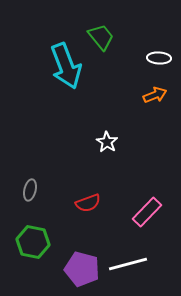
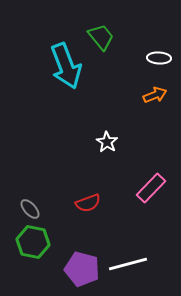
gray ellipse: moved 19 px down; rotated 55 degrees counterclockwise
pink rectangle: moved 4 px right, 24 px up
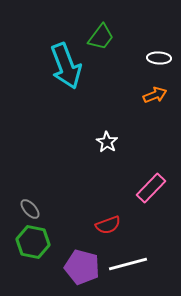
green trapezoid: rotated 76 degrees clockwise
red semicircle: moved 20 px right, 22 px down
purple pentagon: moved 2 px up
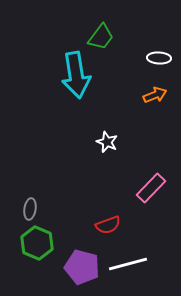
cyan arrow: moved 10 px right, 9 px down; rotated 12 degrees clockwise
white star: rotated 10 degrees counterclockwise
gray ellipse: rotated 50 degrees clockwise
green hexagon: moved 4 px right, 1 px down; rotated 12 degrees clockwise
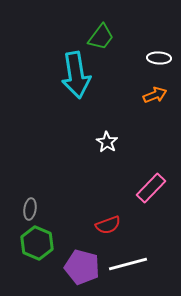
white star: rotated 10 degrees clockwise
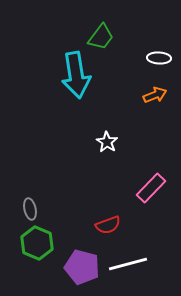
gray ellipse: rotated 20 degrees counterclockwise
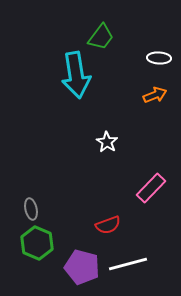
gray ellipse: moved 1 px right
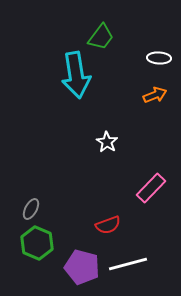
gray ellipse: rotated 40 degrees clockwise
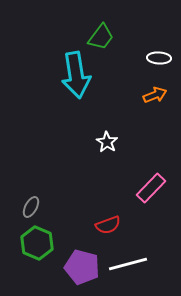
gray ellipse: moved 2 px up
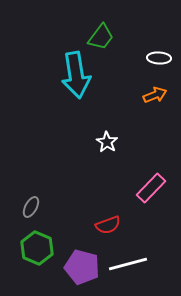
green hexagon: moved 5 px down
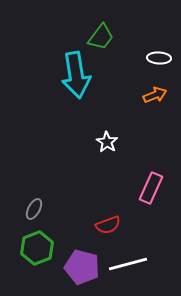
pink rectangle: rotated 20 degrees counterclockwise
gray ellipse: moved 3 px right, 2 px down
green hexagon: rotated 16 degrees clockwise
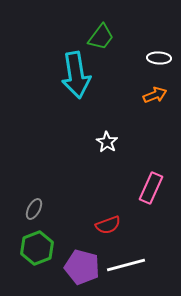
white line: moved 2 px left, 1 px down
